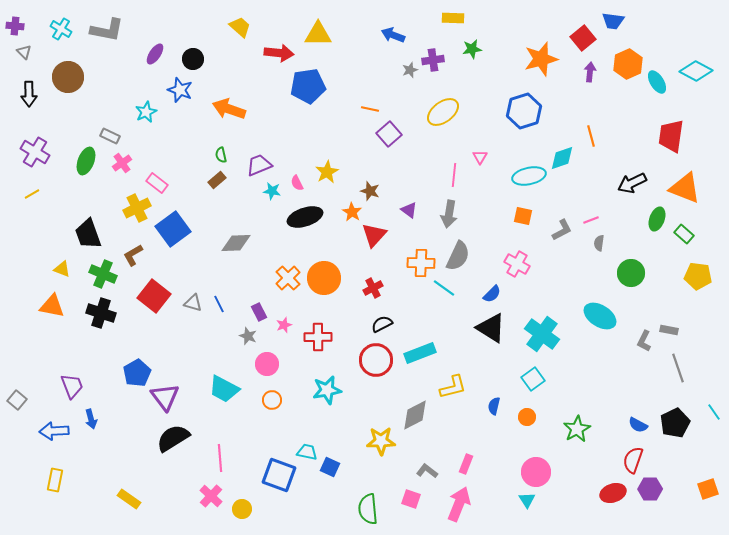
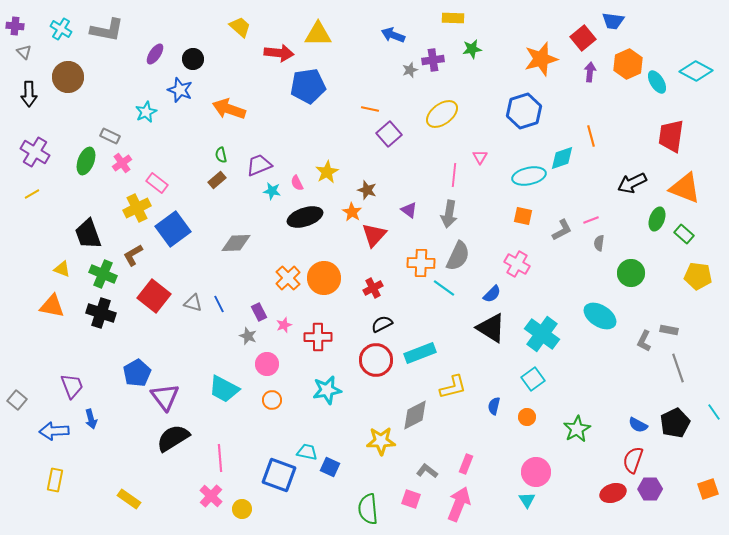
yellow ellipse at (443, 112): moved 1 px left, 2 px down
brown star at (370, 191): moved 3 px left, 1 px up
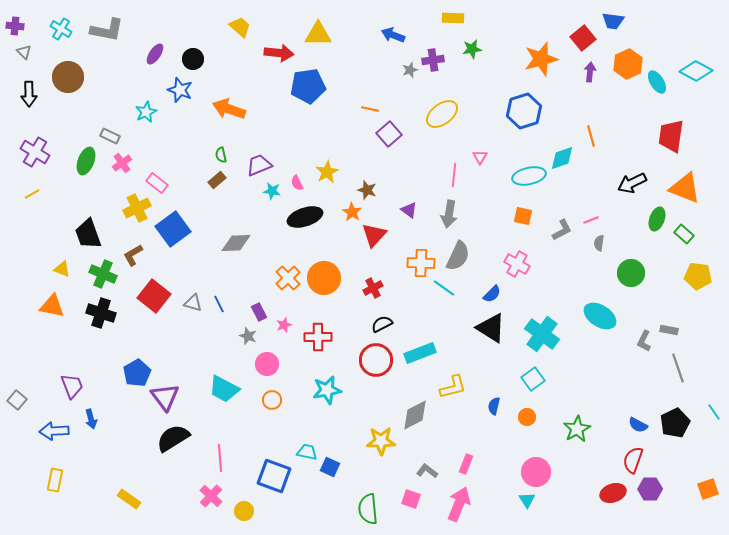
blue square at (279, 475): moved 5 px left, 1 px down
yellow circle at (242, 509): moved 2 px right, 2 px down
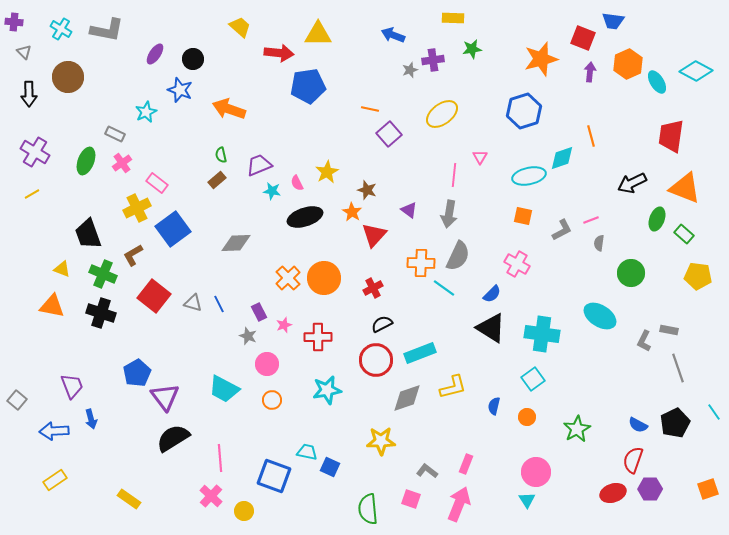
purple cross at (15, 26): moved 1 px left, 4 px up
red square at (583, 38): rotated 30 degrees counterclockwise
gray rectangle at (110, 136): moved 5 px right, 2 px up
cyan cross at (542, 334): rotated 28 degrees counterclockwise
gray diamond at (415, 415): moved 8 px left, 17 px up; rotated 8 degrees clockwise
yellow rectangle at (55, 480): rotated 45 degrees clockwise
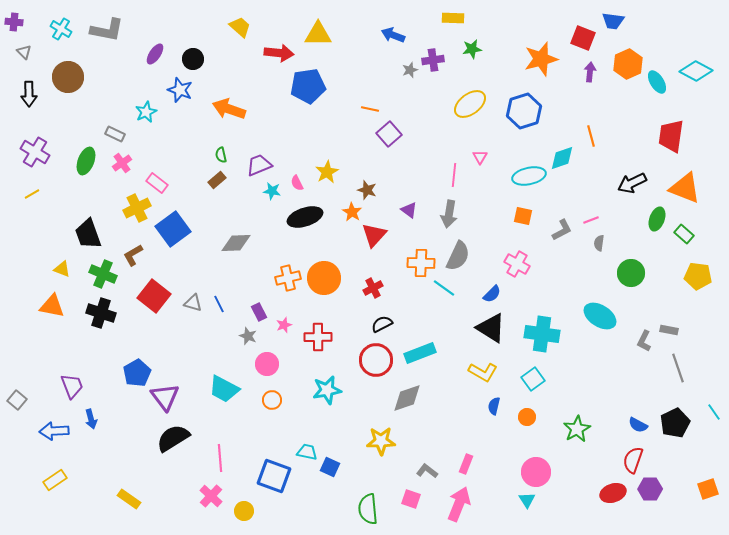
yellow ellipse at (442, 114): moved 28 px right, 10 px up
orange cross at (288, 278): rotated 30 degrees clockwise
yellow L-shape at (453, 387): moved 30 px right, 15 px up; rotated 44 degrees clockwise
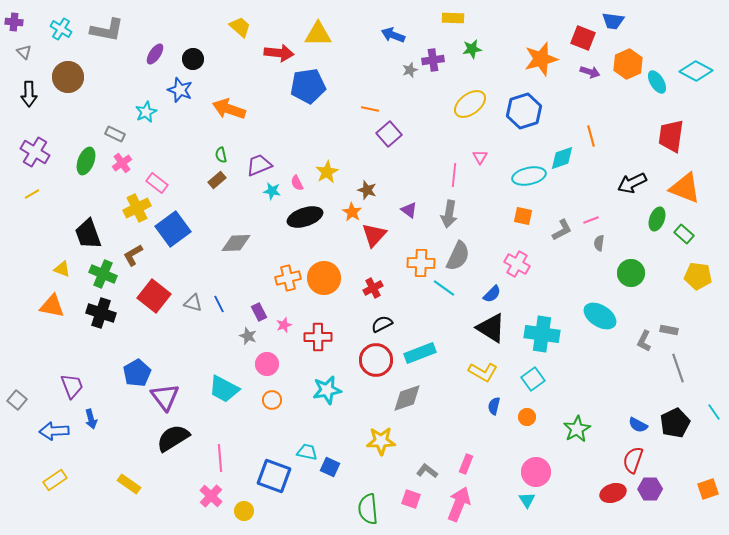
purple arrow at (590, 72): rotated 102 degrees clockwise
yellow rectangle at (129, 499): moved 15 px up
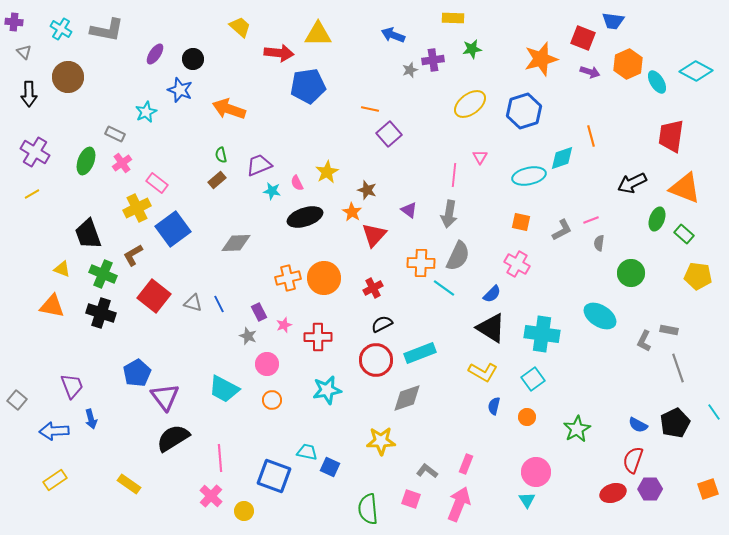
orange square at (523, 216): moved 2 px left, 6 px down
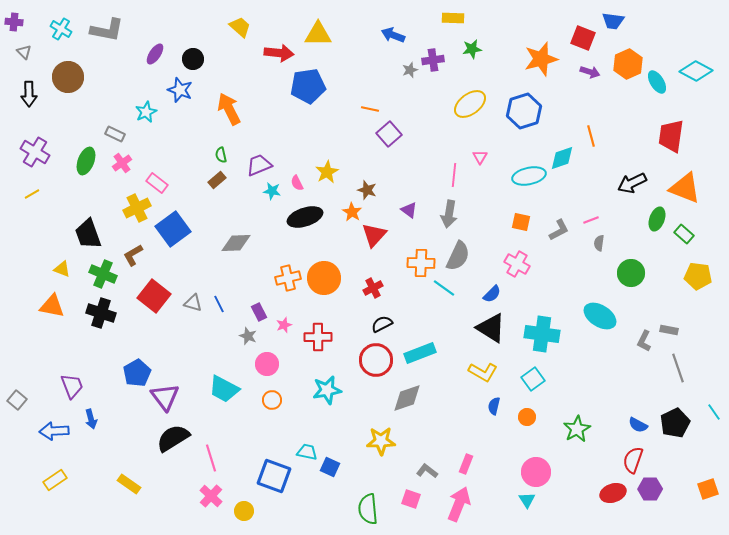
orange arrow at (229, 109): rotated 44 degrees clockwise
gray L-shape at (562, 230): moved 3 px left
pink line at (220, 458): moved 9 px left; rotated 12 degrees counterclockwise
